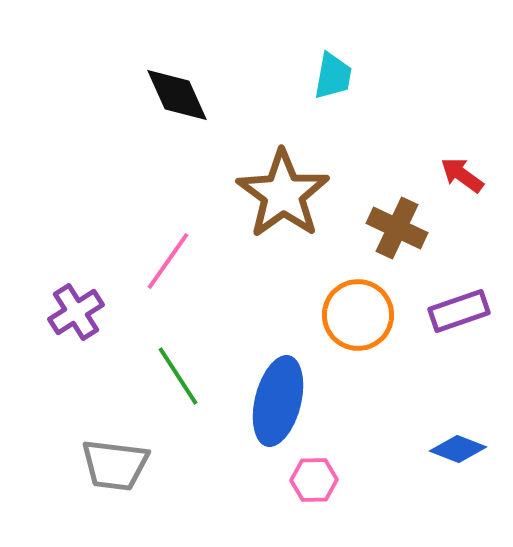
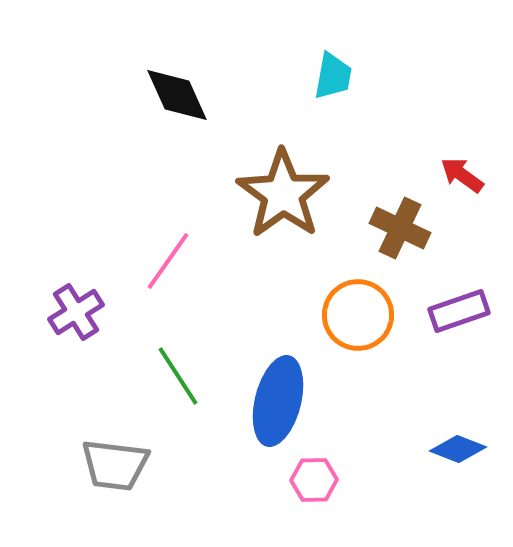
brown cross: moved 3 px right
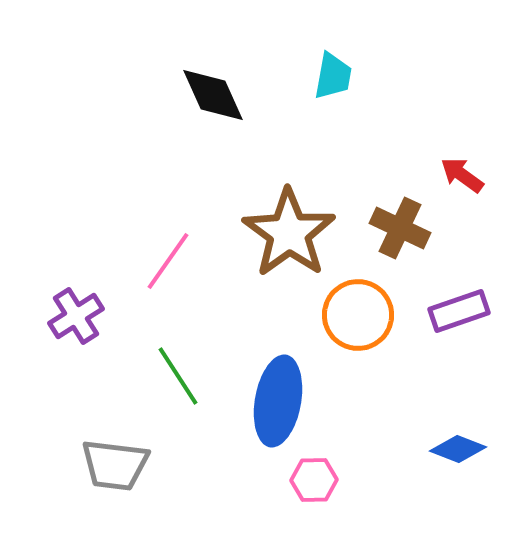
black diamond: moved 36 px right
brown star: moved 6 px right, 39 px down
purple cross: moved 4 px down
blue ellipse: rotated 4 degrees counterclockwise
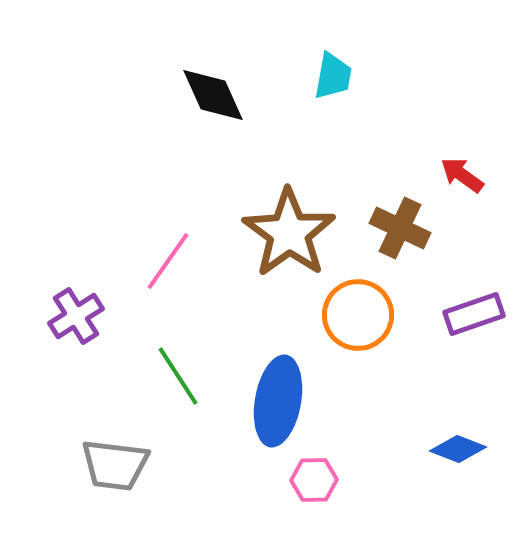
purple rectangle: moved 15 px right, 3 px down
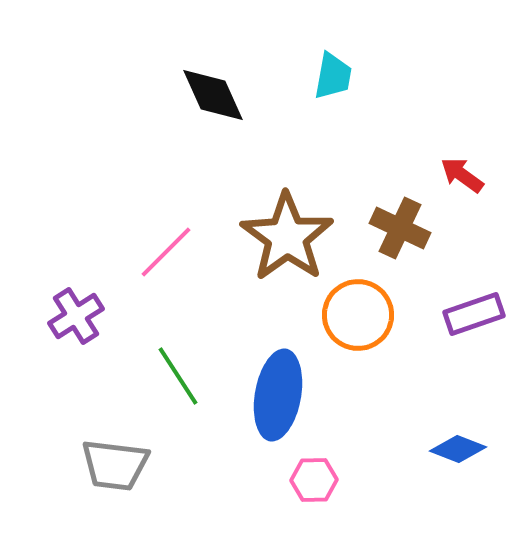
brown star: moved 2 px left, 4 px down
pink line: moved 2 px left, 9 px up; rotated 10 degrees clockwise
blue ellipse: moved 6 px up
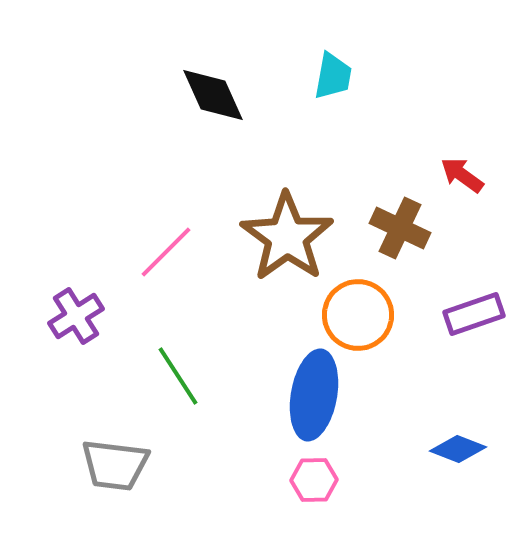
blue ellipse: moved 36 px right
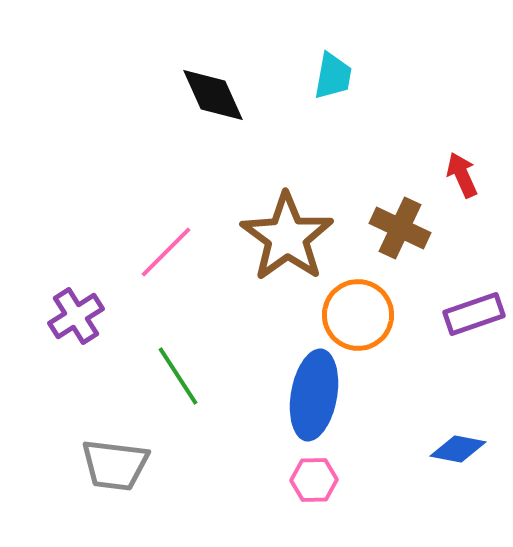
red arrow: rotated 30 degrees clockwise
blue diamond: rotated 10 degrees counterclockwise
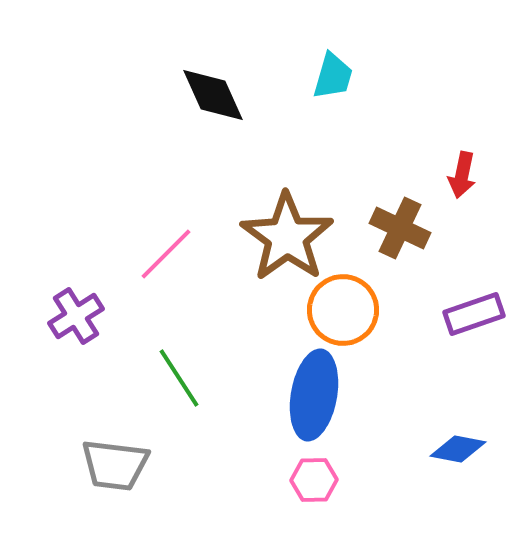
cyan trapezoid: rotated 6 degrees clockwise
red arrow: rotated 144 degrees counterclockwise
pink line: moved 2 px down
orange circle: moved 15 px left, 5 px up
green line: moved 1 px right, 2 px down
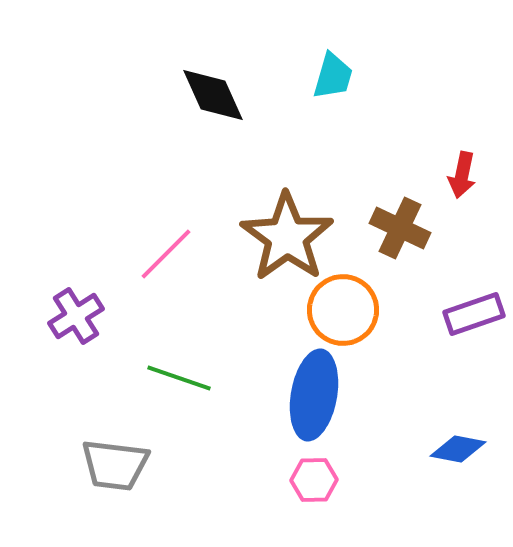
green line: rotated 38 degrees counterclockwise
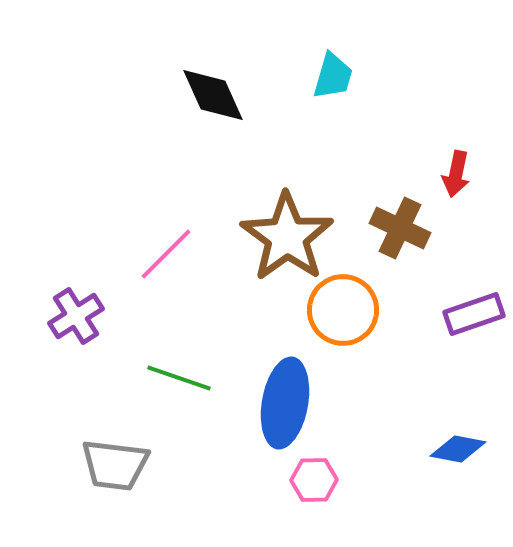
red arrow: moved 6 px left, 1 px up
blue ellipse: moved 29 px left, 8 px down
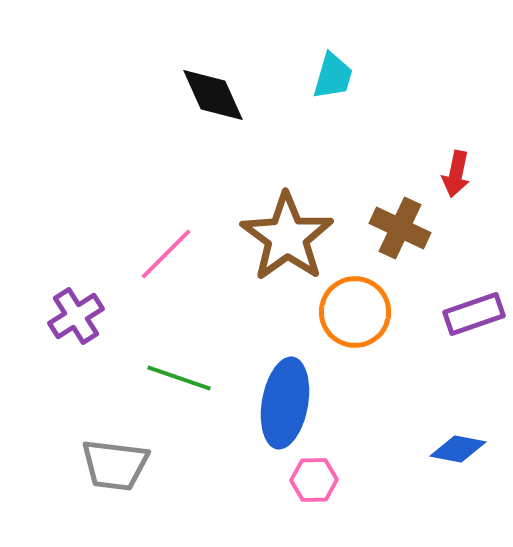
orange circle: moved 12 px right, 2 px down
